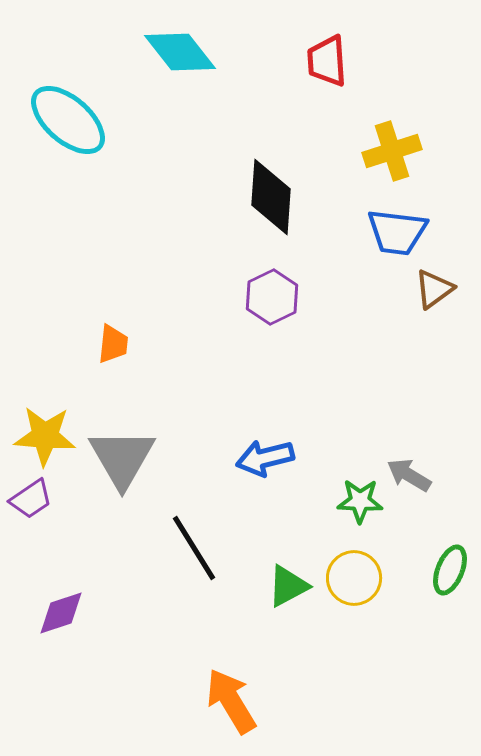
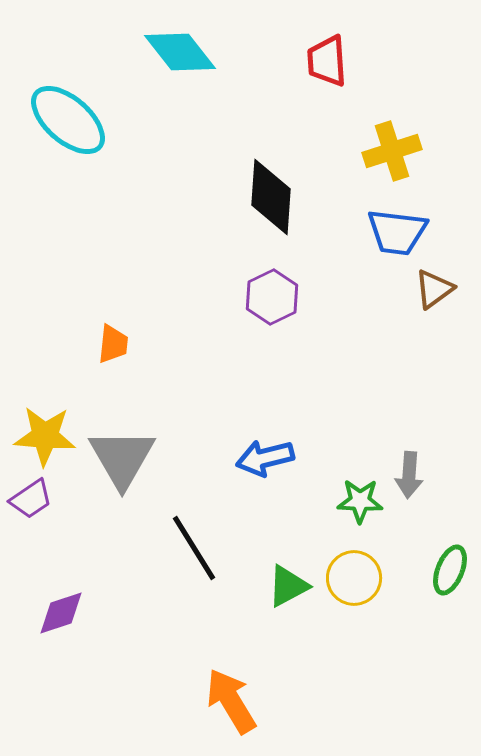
gray arrow: rotated 117 degrees counterclockwise
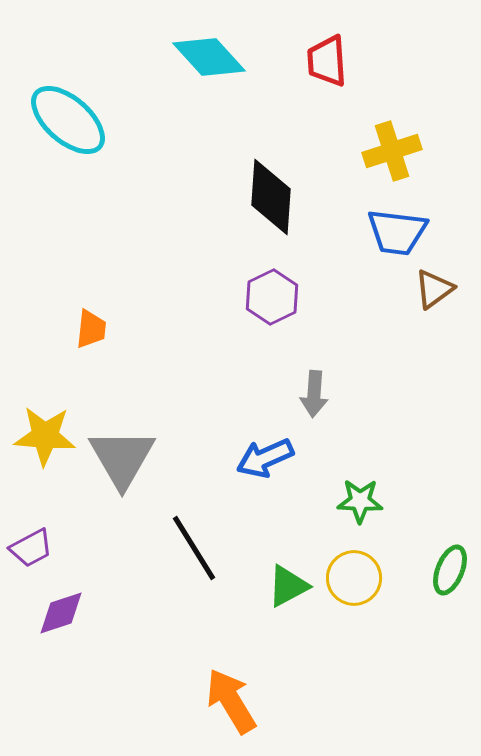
cyan diamond: moved 29 px right, 5 px down; rotated 4 degrees counterclockwise
orange trapezoid: moved 22 px left, 15 px up
blue arrow: rotated 10 degrees counterclockwise
gray arrow: moved 95 px left, 81 px up
purple trapezoid: moved 49 px down; rotated 6 degrees clockwise
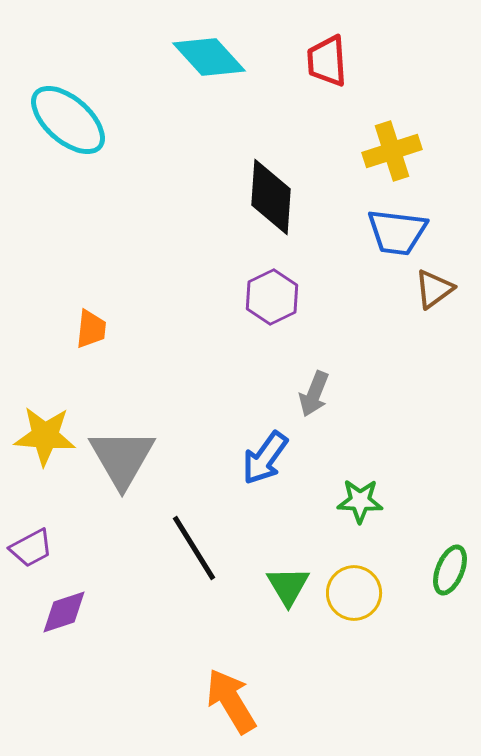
gray arrow: rotated 18 degrees clockwise
blue arrow: rotated 30 degrees counterclockwise
yellow circle: moved 15 px down
green triangle: rotated 33 degrees counterclockwise
purple diamond: moved 3 px right, 1 px up
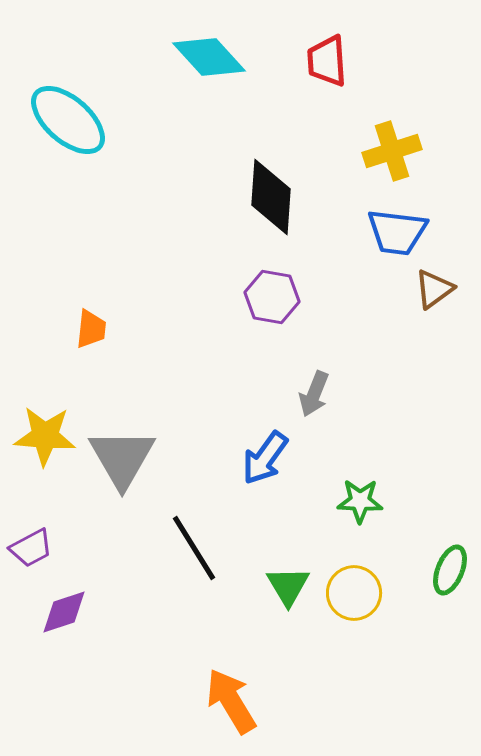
purple hexagon: rotated 24 degrees counterclockwise
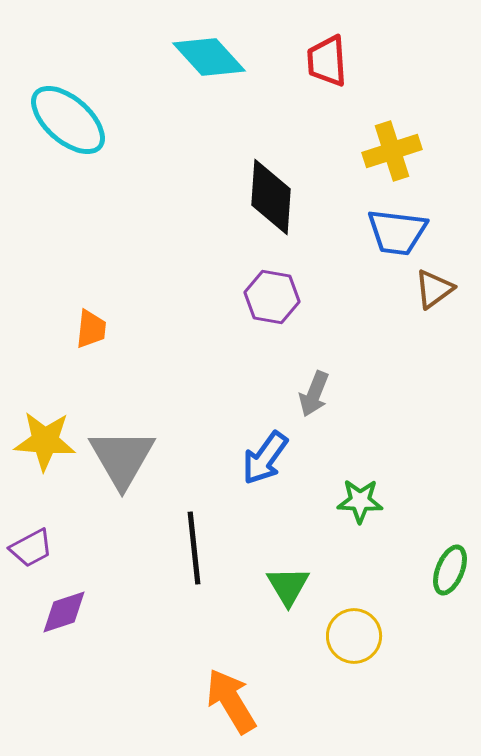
yellow star: moved 5 px down
black line: rotated 26 degrees clockwise
yellow circle: moved 43 px down
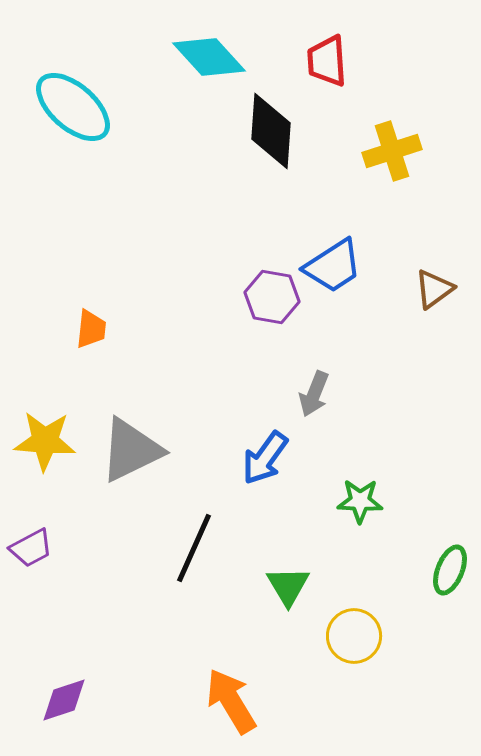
cyan ellipse: moved 5 px right, 13 px up
black diamond: moved 66 px up
blue trapezoid: moved 64 px left, 34 px down; rotated 40 degrees counterclockwise
gray triangle: moved 9 px right, 8 px up; rotated 34 degrees clockwise
black line: rotated 30 degrees clockwise
purple diamond: moved 88 px down
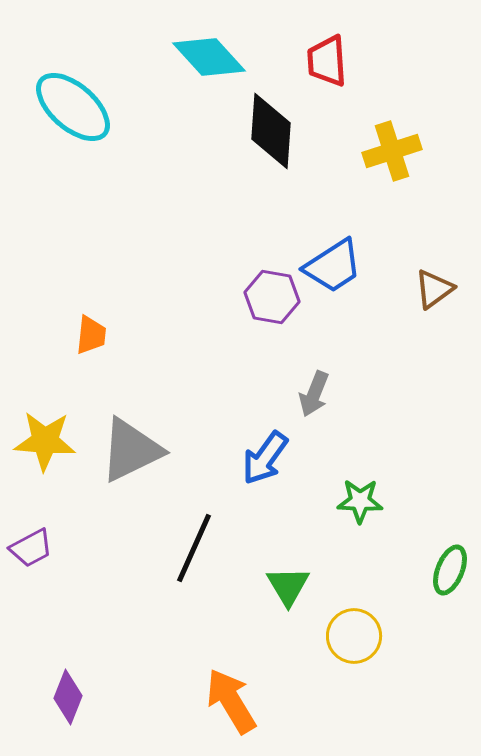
orange trapezoid: moved 6 px down
purple diamond: moved 4 px right, 3 px up; rotated 50 degrees counterclockwise
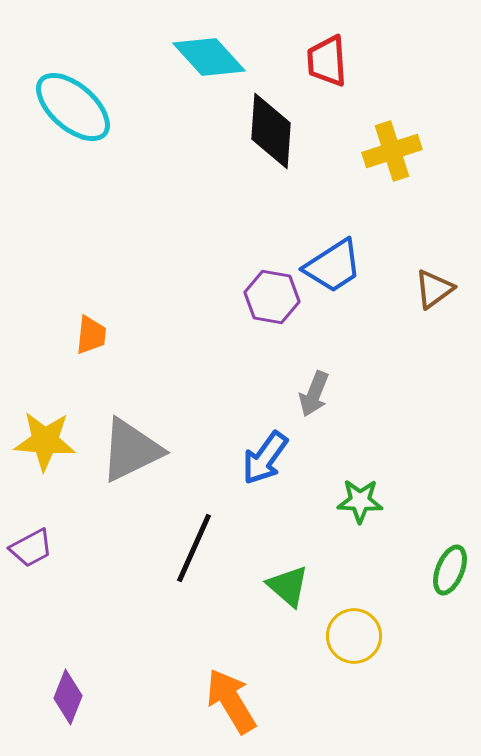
green triangle: rotated 18 degrees counterclockwise
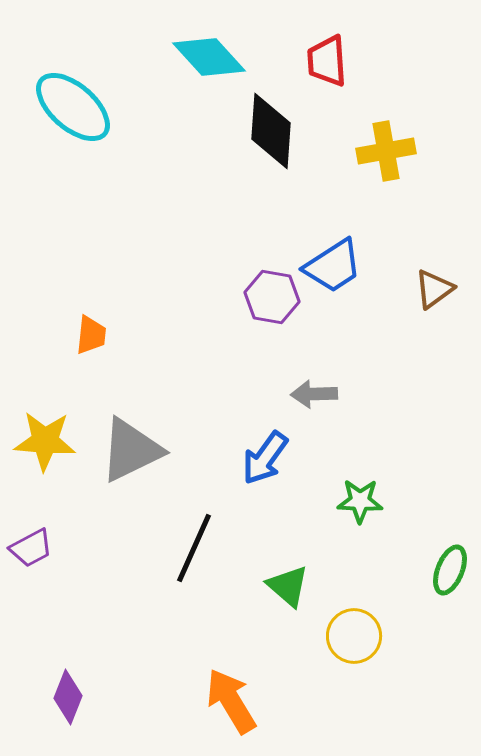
yellow cross: moved 6 px left; rotated 8 degrees clockwise
gray arrow: rotated 66 degrees clockwise
